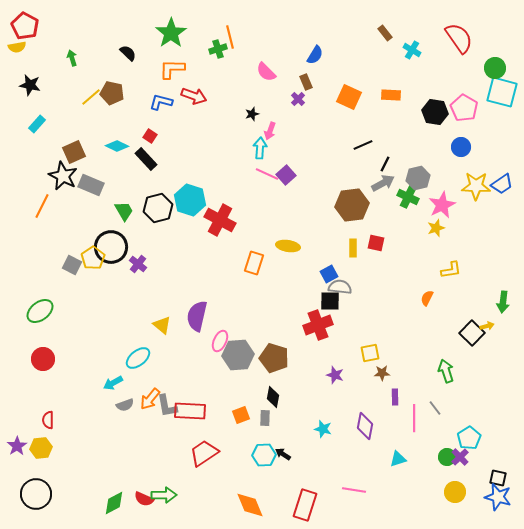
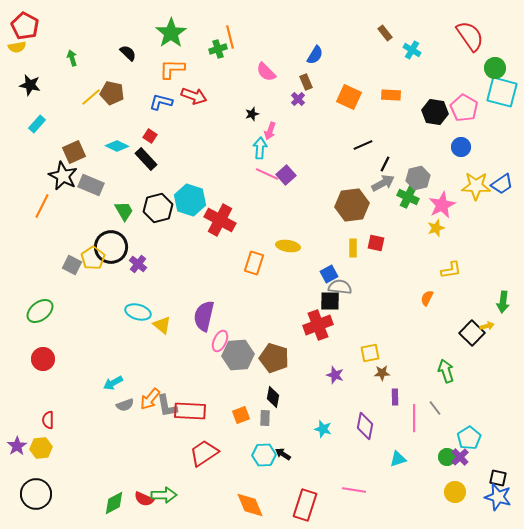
red semicircle at (459, 38): moved 11 px right, 2 px up
purple semicircle at (197, 316): moved 7 px right
cyan ellipse at (138, 358): moved 46 px up; rotated 55 degrees clockwise
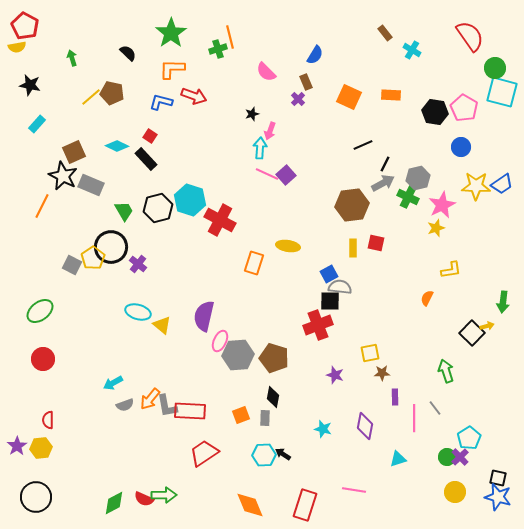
black circle at (36, 494): moved 3 px down
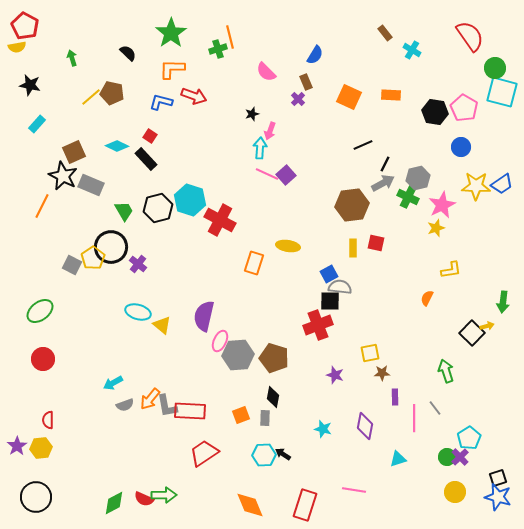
black square at (498, 478): rotated 30 degrees counterclockwise
